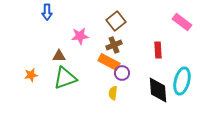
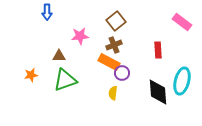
green triangle: moved 2 px down
black diamond: moved 2 px down
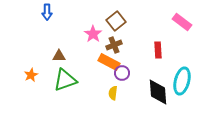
pink star: moved 13 px right, 2 px up; rotated 30 degrees counterclockwise
orange star: rotated 16 degrees counterclockwise
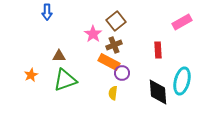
pink rectangle: rotated 66 degrees counterclockwise
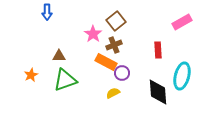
orange rectangle: moved 3 px left
cyan ellipse: moved 5 px up
yellow semicircle: rotated 56 degrees clockwise
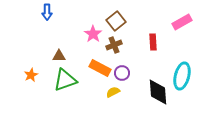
red rectangle: moved 5 px left, 8 px up
orange rectangle: moved 6 px left, 6 px down
yellow semicircle: moved 1 px up
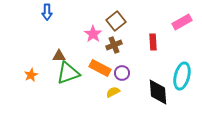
green triangle: moved 3 px right, 7 px up
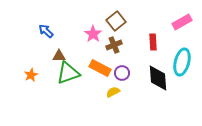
blue arrow: moved 1 px left, 19 px down; rotated 133 degrees clockwise
cyan ellipse: moved 14 px up
black diamond: moved 14 px up
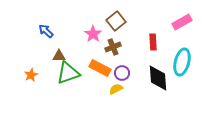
brown cross: moved 1 px left, 2 px down
yellow semicircle: moved 3 px right, 3 px up
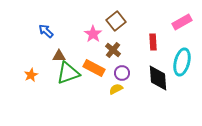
brown cross: moved 3 px down; rotated 28 degrees counterclockwise
orange rectangle: moved 6 px left
